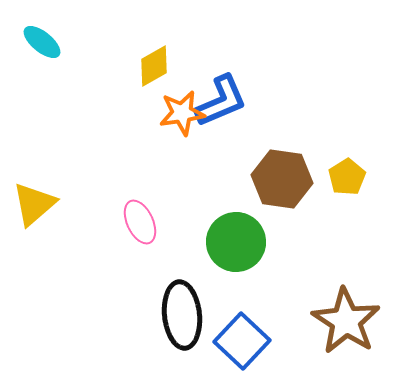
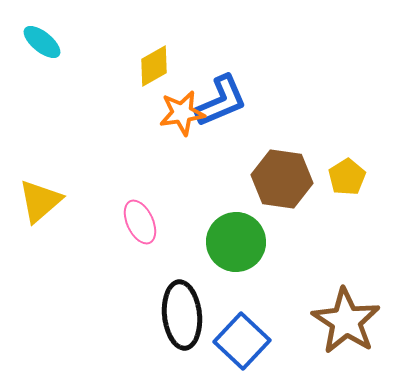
yellow triangle: moved 6 px right, 3 px up
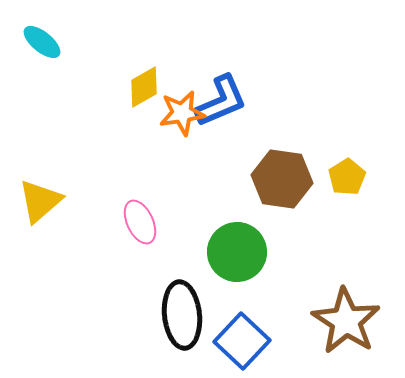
yellow diamond: moved 10 px left, 21 px down
green circle: moved 1 px right, 10 px down
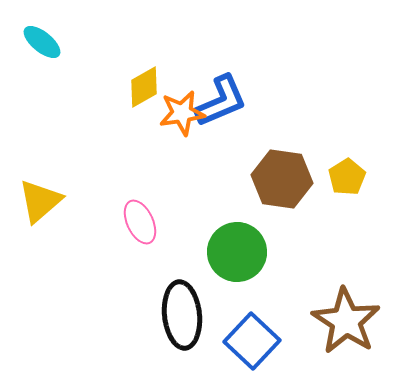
blue square: moved 10 px right
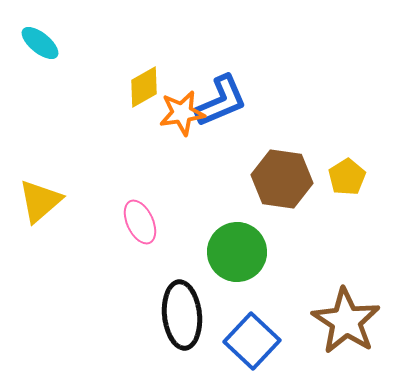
cyan ellipse: moved 2 px left, 1 px down
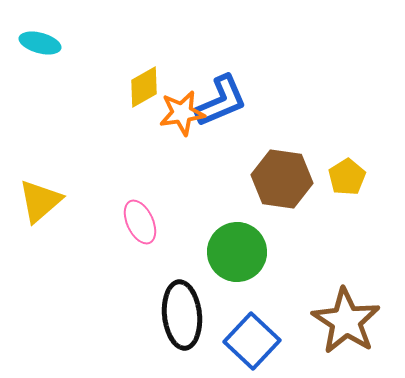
cyan ellipse: rotated 24 degrees counterclockwise
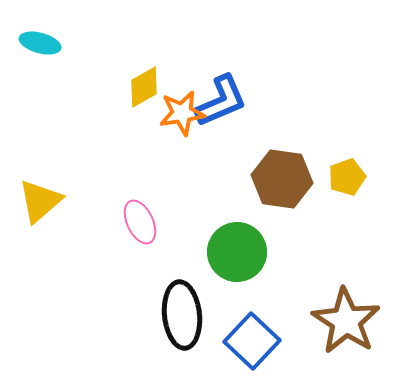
yellow pentagon: rotated 12 degrees clockwise
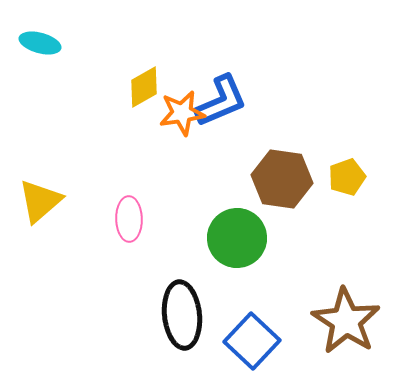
pink ellipse: moved 11 px left, 3 px up; rotated 24 degrees clockwise
green circle: moved 14 px up
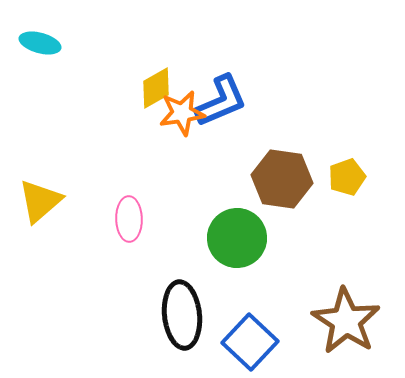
yellow diamond: moved 12 px right, 1 px down
blue square: moved 2 px left, 1 px down
